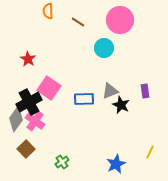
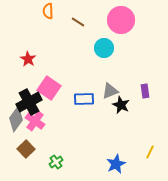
pink circle: moved 1 px right
green cross: moved 6 px left
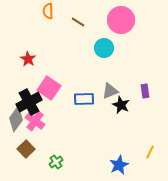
blue star: moved 3 px right, 1 px down
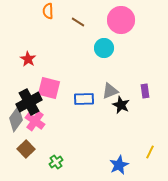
pink square: rotated 20 degrees counterclockwise
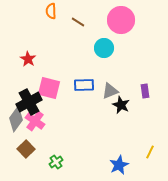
orange semicircle: moved 3 px right
blue rectangle: moved 14 px up
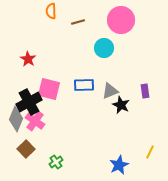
brown line: rotated 48 degrees counterclockwise
pink square: moved 1 px down
gray diamond: rotated 15 degrees counterclockwise
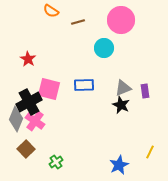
orange semicircle: rotated 56 degrees counterclockwise
gray triangle: moved 13 px right, 3 px up
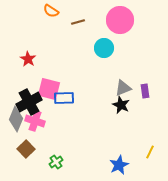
pink circle: moved 1 px left
blue rectangle: moved 20 px left, 13 px down
pink cross: rotated 18 degrees counterclockwise
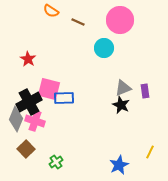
brown line: rotated 40 degrees clockwise
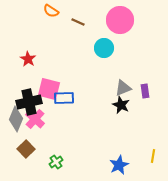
black cross: rotated 15 degrees clockwise
pink cross: moved 2 px up; rotated 24 degrees clockwise
yellow line: moved 3 px right, 4 px down; rotated 16 degrees counterclockwise
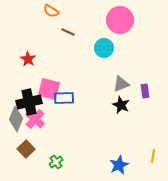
brown line: moved 10 px left, 10 px down
gray triangle: moved 2 px left, 4 px up
